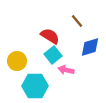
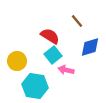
cyan hexagon: rotated 10 degrees clockwise
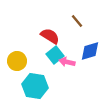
blue diamond: moved 4 px down
cyan square: moved 2 px right
pink arrow: moved 1 px right, 8 px up
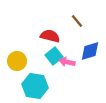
red semicircle: rotated 18 degrees counterclockwise
cyan square: moved 1 px left, 1 px down
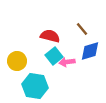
brown line: moved 5 px right, 8 px down
pink arrow: rotated 21 degrees counterclockwise
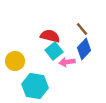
blue diamond: moved 6 px left, 2 px up; rotated 30 degrees counterclockwise
cyan square: moved 5 px up
yellow circle: moved 2 px left
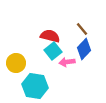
cyan square: moved 1 px left
yellow circle: moved 1 px right, 2 px down
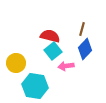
brown line: rotated 56 degrees clockwise
blue diamond: moved 1 px right
pink arrow: moved 1 px left, 4 px down
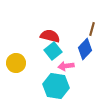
brown line: moved 10 px right
cyan hexagon: moved 21 px right
